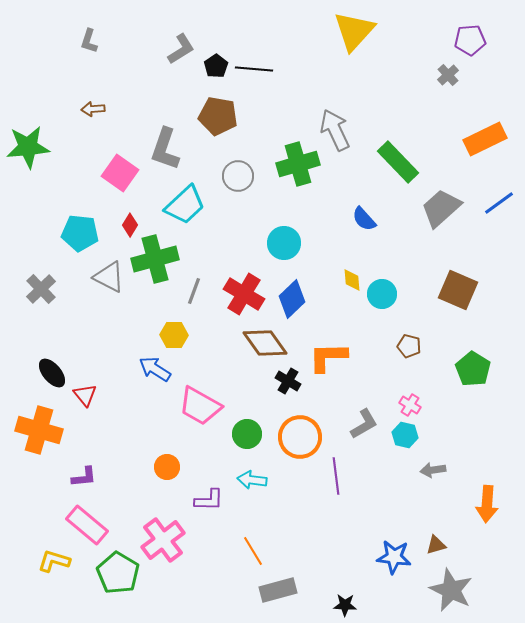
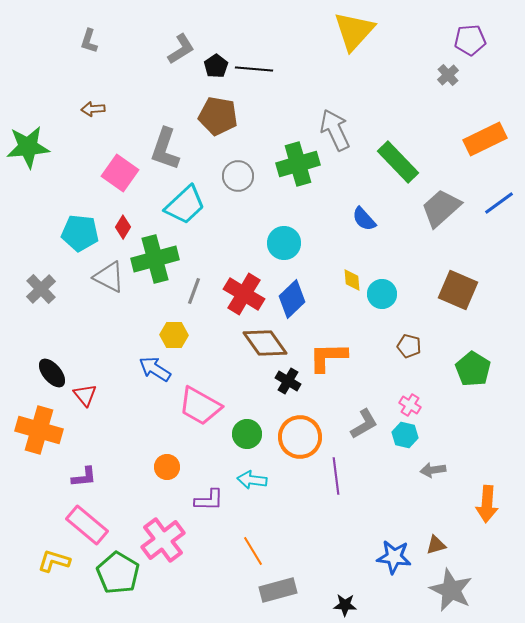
red diamond at (130, 225): moved 7 px left, 2 px down
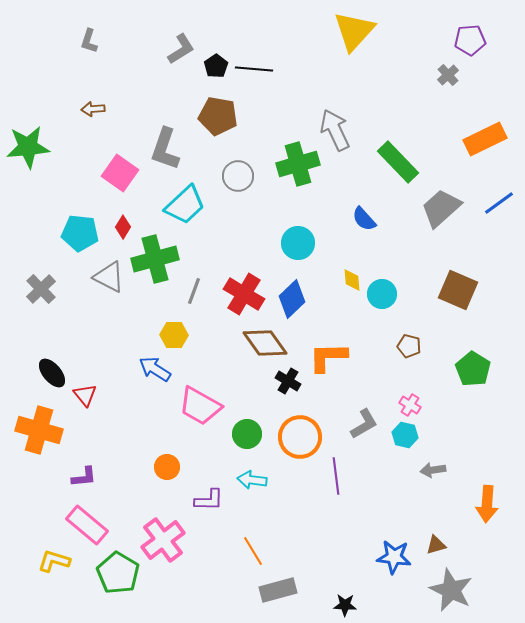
cyan circle at (284, 243): moved 14 px right
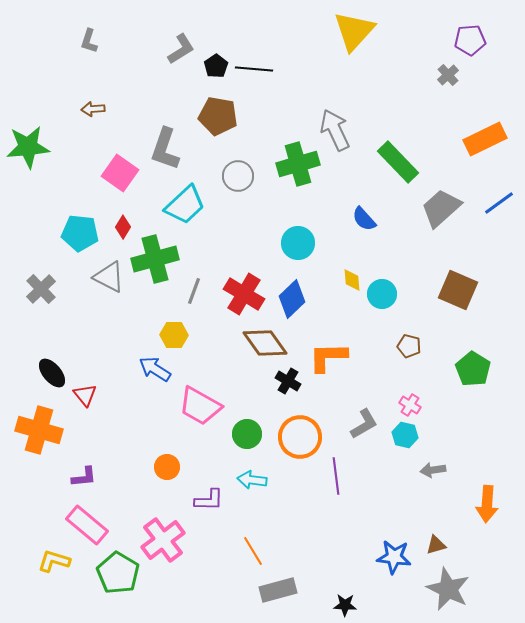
gray star at (451, 590): moved 3 px left, 1 px up
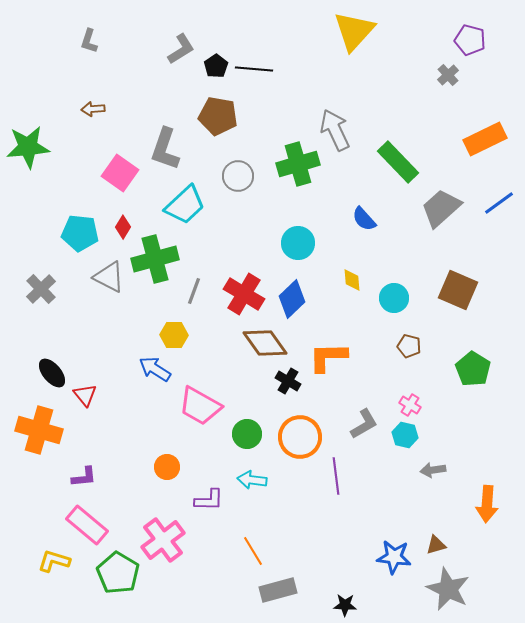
purple pentagon at (470, 40): rotated 20 degrees clockwise
cyan circle at (382, 294): moved 12 px right, 4 px down
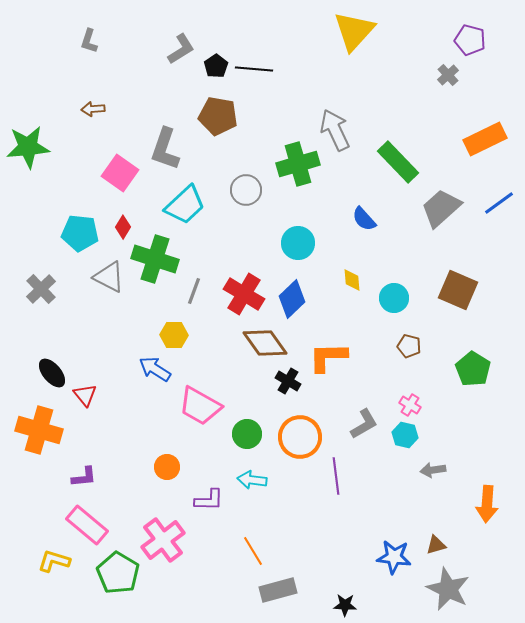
gray circle at (238, 176): moved 8 px right, 14 px down
green cross at (155, 259): rotated 33 degrees clockwise
